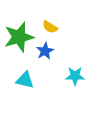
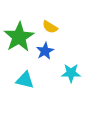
green star: rotated 16 degrees counterclockwise
cyan star: moved 4 px left, 3 px up
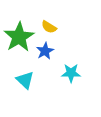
yellow semicircle: moved 1 px left
cyan triangle: rotated 30 degrees clockwise
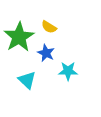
blue star: moved 1 px right, 2 px down; rotated 18 degrees counterclockwise
cyan star: moved 3 px left, 2 px up
cyan triangle: moved 2 px right
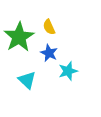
yellow semicircle: rotated 35 degrees clockwise
blue star: moved 3 px right
cyan star: rotated 18 degrees counterclockwise
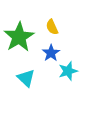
yellow semicircle: moved 3 px right
blue star: moved 2 px right; rotated 12 degrees clockwise
cyan triangle: moved 1 px left, 2 px up
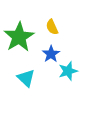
blue star: moved 1 px down
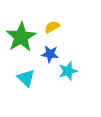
yellow semicircle: rotated 84 degrees clockwise
green star: moved 2 px right
blue star: moved 1 px left; rotated 30 degrees counterclockwise
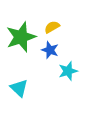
green star: rotated 12 degrees clockwise
blue star: moved 4 px up; rotated 12 degrees clockwise
cyan triangle: moved 7 px left, 10 px down
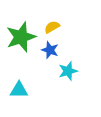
cyan triangle: moved 2 px down; rotated 42 degrees counterclockwise
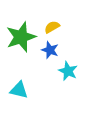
cyan star: rotated 30 degrees counterclockwise
cyan triangle: rotated 12 degrees clockwise
